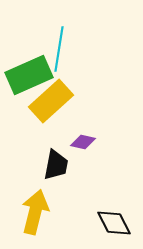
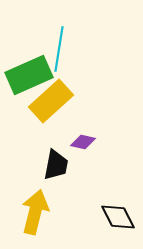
black diamond: moved 4 px right, 6 px up
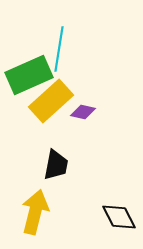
purple diamond: moved 30 px up
black diamond: moved 1 px right
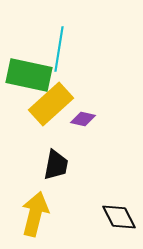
green rectangle: rotated 36 degrees clockwise
yellow rectangle: moved 3 px down
purple diamond: moved 7 px down
yellow arrow: moved 2 px down
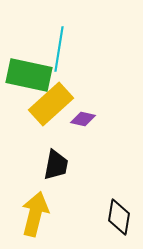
black diamond: rotated 36 degrees clockwise
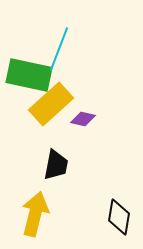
cyan line: rotated 12 degrees clockwise
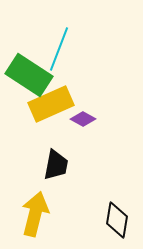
green rectangle: rotated 21 degrees clockwise
yellow rectangle: rotated 18 degrees clockwise
purple diamond: rotated 15 degrees clockwise
black diamond: moved 2 px left, 3 px down
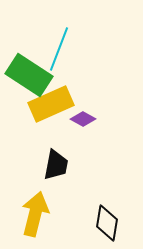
black diamond: moved 10 px left, 3 px down
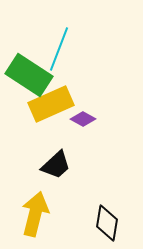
black trapezoid: rotated 36 degrees clockwise
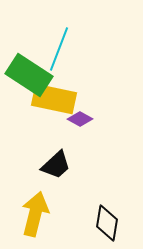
yellow rectangle: moved 3 px right, 5 px up; rotated 36 degrees clockwise
purple diamond: moved 3 px left
